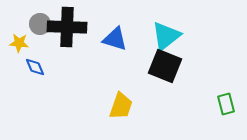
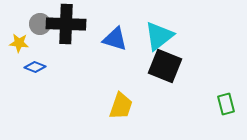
black cross: moved 1 px left, 3 px up
cyan triangle: moved 7 px left
blue diamond: rotated 45 degrees counterclockwise
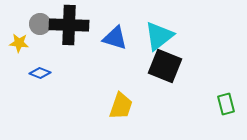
black cross: moved 3 px right, 1 px down
blue triangle: moved 1 px up
blue diamond: moved 5 px right, 6 px down
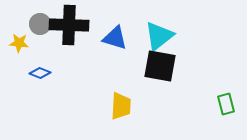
black square: moved 5 px left; rotated 12 degrees counterclockwise
yellow trapezoid: rotated 16 degrees counterclockwise
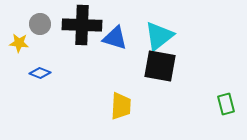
black cross: moved 13 px right
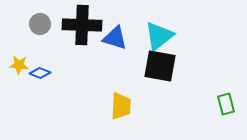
yellow star: moved 22 px down
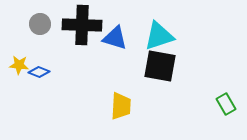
cyan triangle: rotated 20 degrees clockwise
blue diamond: moved 1 px left, 1 px up
green rectangle: rotated 15 degrees counterclockwise
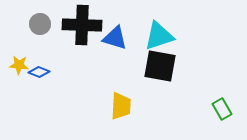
green rectangle: moved 4 px left, 5 px down
